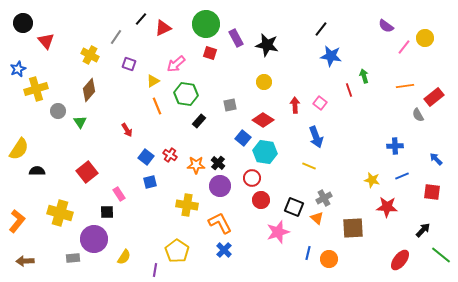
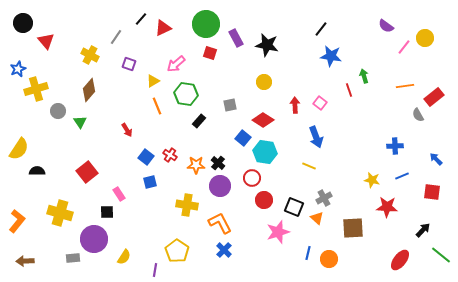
red circle at (261, 200): moved 3 px right
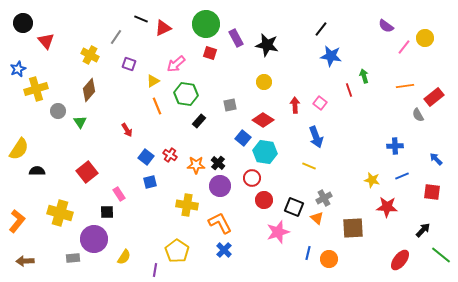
black line at (141, 19): rotated 72 degrees clockwise
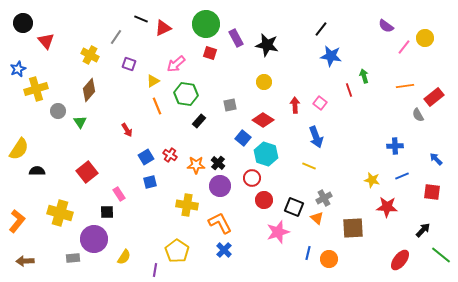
cyan hexagon at (265, 152): moved 1 px right, 2 px down; rotated 10 degrees clockwise
blue square at (146, 157): rotated 21 degrees clockwise
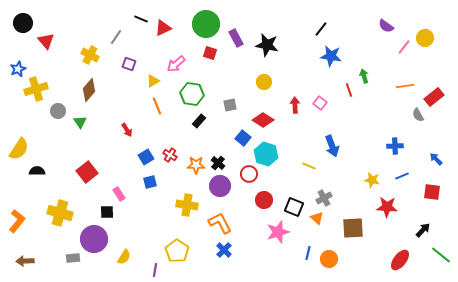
green hexagon at (186, 94): moved 6 px right
blue arrow at (316, 137): moved 16 px right, 9 px down
red circle at (252, 178): moved 3 px left, 4 px up
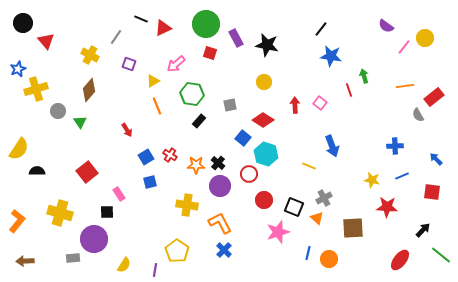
yellow semicircle at (124, 257): moved 8 px down
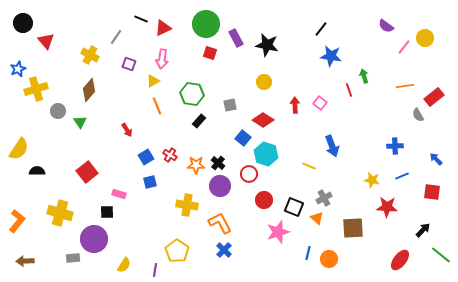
pink arrow at (176, 64): moved 14 px left, 5 px up; rotated 42 degrees counterclockwise
pink rectangle at (119, 194): rotated 40 degrees counterclockwise
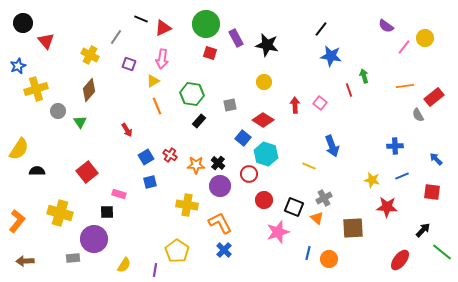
blue star at (18, 69): moved 3 px up
green line at (441, 255): moved 1 px right, 3 px up
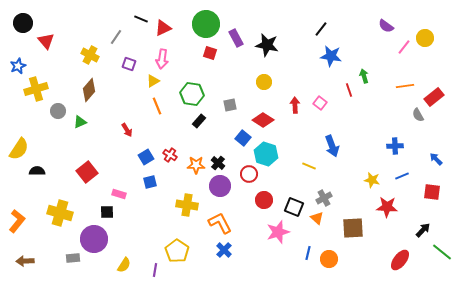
green triangle at (80, 122): rotated 40 degrees clockwise
